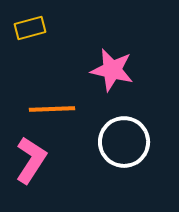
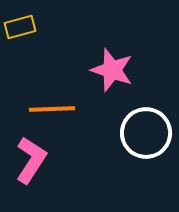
yellow rectangle: moved 10 px left, 1 px up
pink star: rotated 6 degrees clockwise
white circle: moved 22 px right, 9 px up
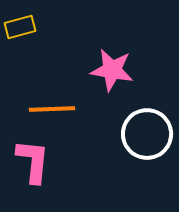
pink star: rotated 9 degrees counterclockwise
white circle: moved 1 px right, 1 px down
pink L-shape: moved 2 px right, 1 px down; rotated 27 degrees counterclockwise
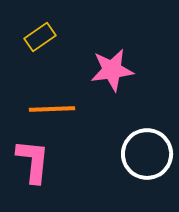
yellow rectangle: moved 20 px right, 10 px down; rotated 20 degrees counterclockwise
pink star: rotated 18 degrees counterclockwise
white circle: moved 20 px down
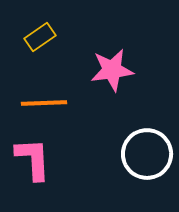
orange line: moved 8 px left, 6 px up
pink L-shape: moved 2 px up; rotated 9 degrees counterclockwise
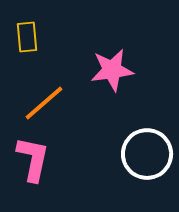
yellow rectangle: moved 13 px left; rotated 60 degrees counterclockwise
orange line: rotated 39 degrees counterclockwise
pink L-shape: rotated 15 degrees clockwise
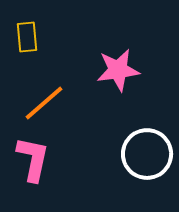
pink star: moved 6 px right
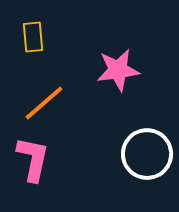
yellow rectangle: moved 6 px right
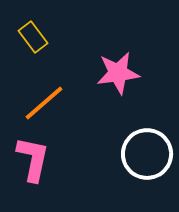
yellow rectangle: rotated 32 degrees counterclockwise
pink star: moved 3 px down
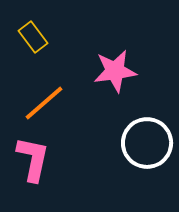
pink star: moved 3 px left, 2 px up
white circle: moved 11 px up
